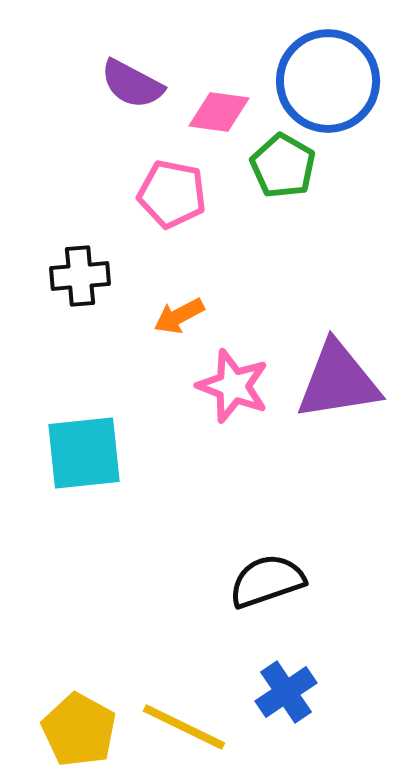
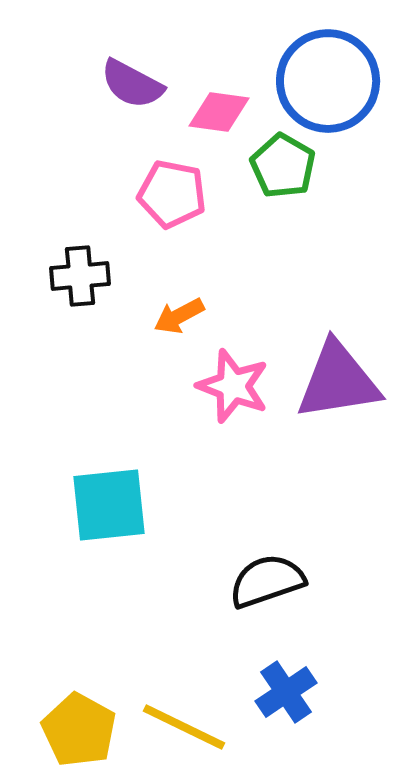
cyan square: moved 25 px right, 52 px down
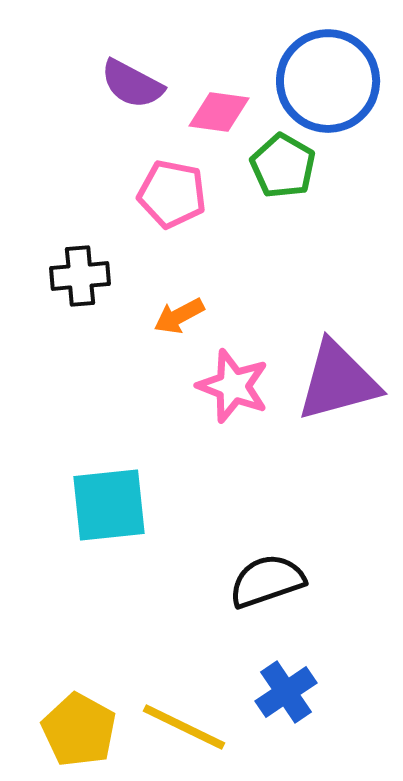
purple triangle: rotated 6 degrees counterclockwise
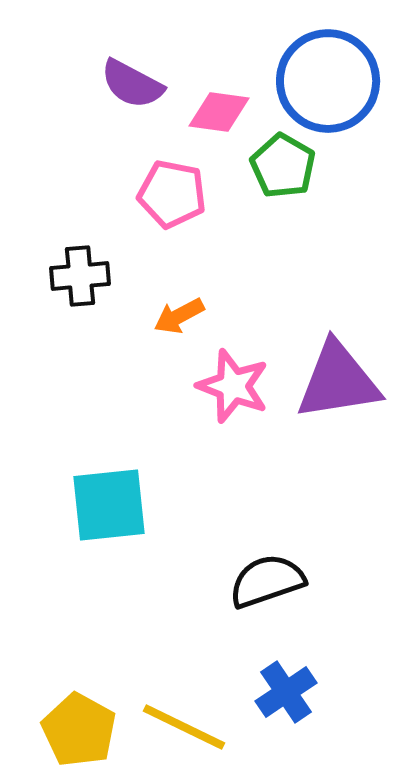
purple triangle: rotated 6 degrees clockwise
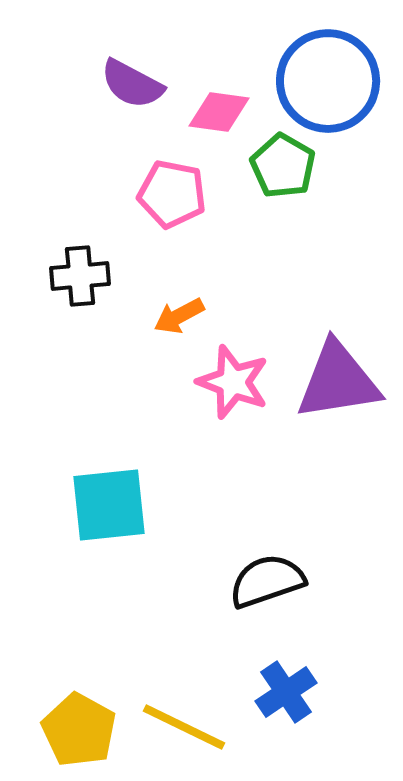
pink star: moved 4 px up
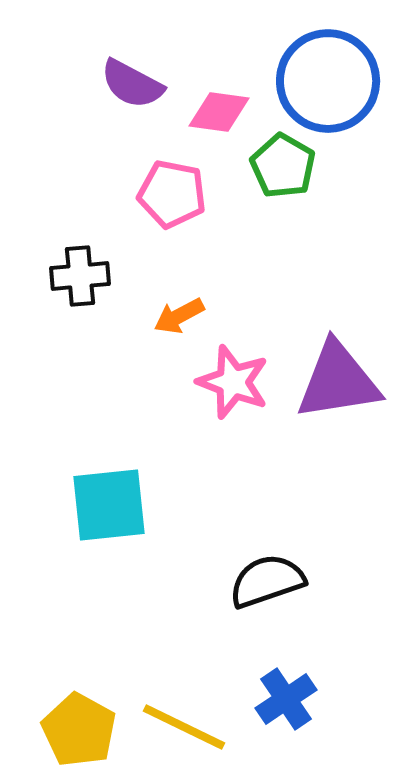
blue cross: moved 7 px down
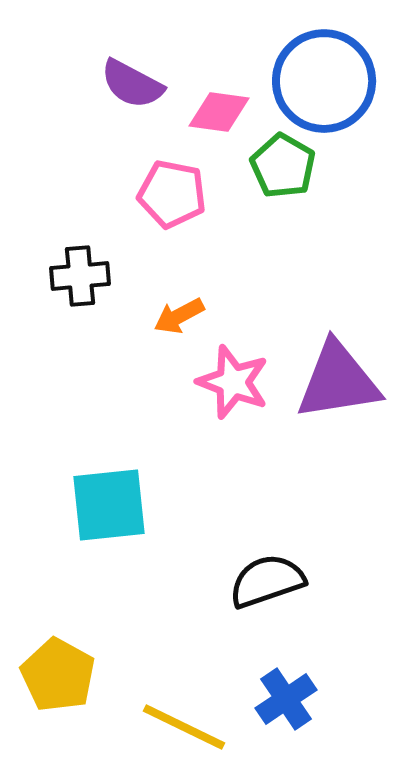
blue circle: moved 4 px left
yellow pentagon: moved 21 px left, 55 px up
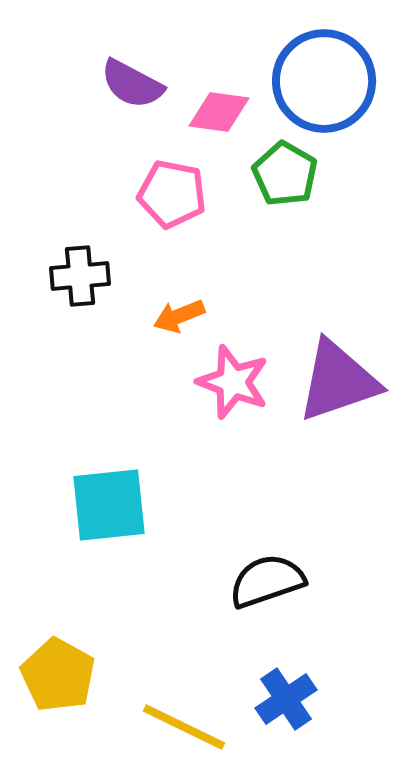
green pentagon: moved 2 px right, 8 px down
orange arrow: rotated 6 degrees clockwise
purple triangle: rotated 10 degrees counterclockwise
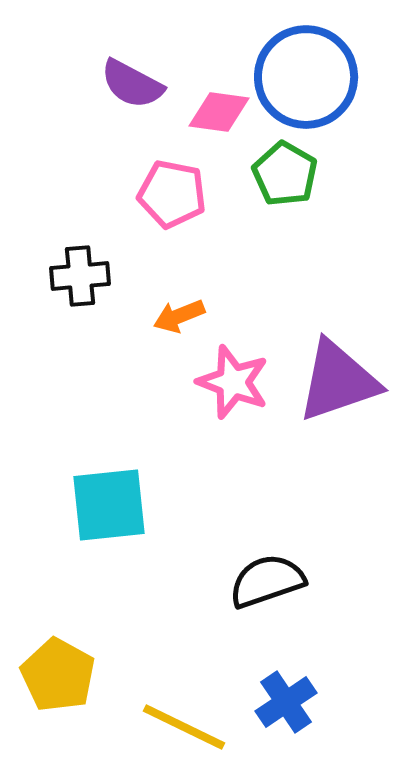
blue circle: moved 18 px left, 4 px up
blue cross: moved 3 px down
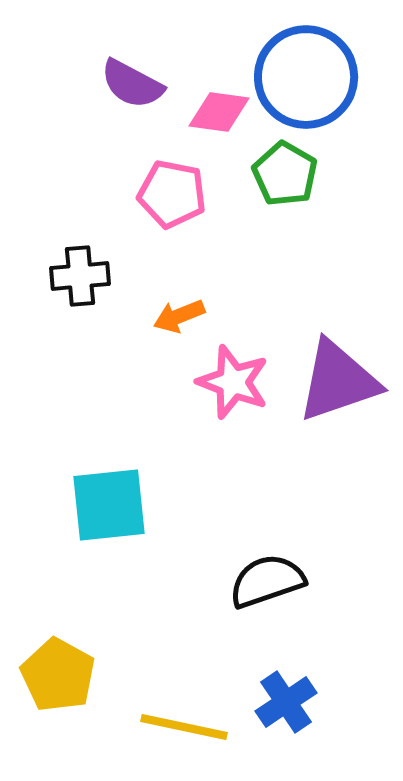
yellow line: rotated 14 degrees counterclockwise
